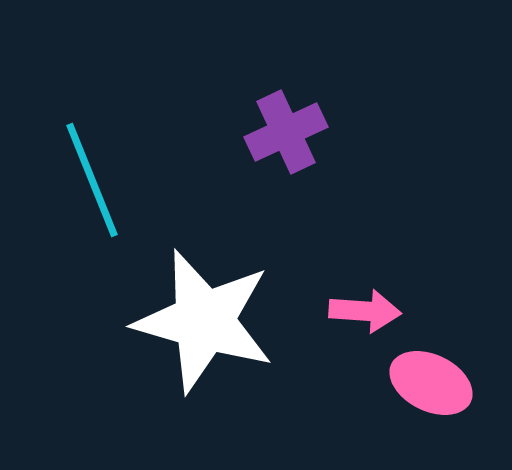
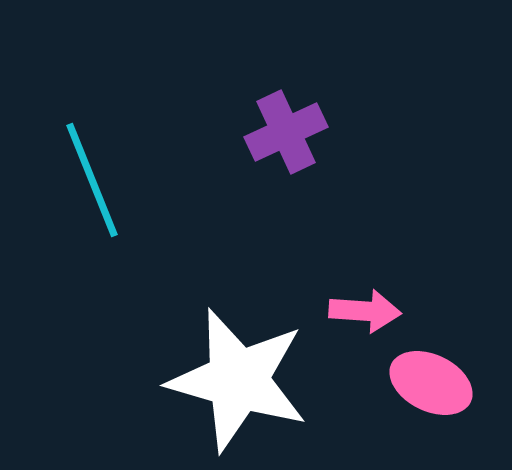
white star: moved 34 px right, 59 px down
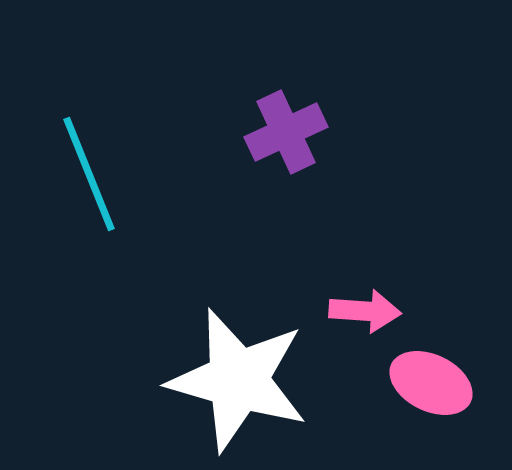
cyan line: moved 3 px left, 6 px up
